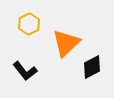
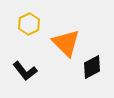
orange triangle: rotated 32 degrees counterclockwise
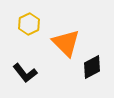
black L-shape: moved 2 px down
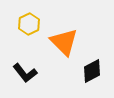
orange triangle: moved 2 px left, 1 px up
black diamond: moved 4 px down
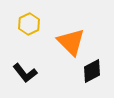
orange triangle: moved 7 px right
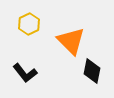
orange triangle: moved 1 px up
black diamond: rotated 50 degrees counterclockwise
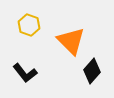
yellow hexagon: moved 1 px down; rotated 15 degrees counterclockwise
black diamond: rotated 30 degrees clockwise
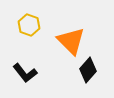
black diamond: moved 4 px left, 1 px up
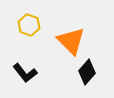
black diamond: moved 1 px left, 2 px down
